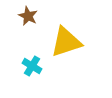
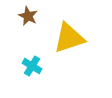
yellow triangle: moved 3 px right, 4 px up
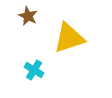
cyan cross: moved 2 px right, 4 px down
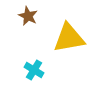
yellow triangle: rotated 8 degrees clockwise
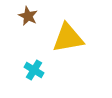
yellow triangle: moved 1 px left
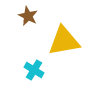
yellow triangle: moved 4 px left, 3 px down
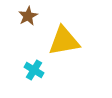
brown star: rotated 18 degrees clockwise
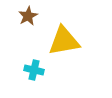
cyan cross: rotated 18 degrees counterclockwise
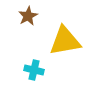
yellow triangle: moved 1 px right
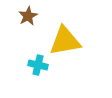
cyan cross: moved 4 px right, 5 px up
